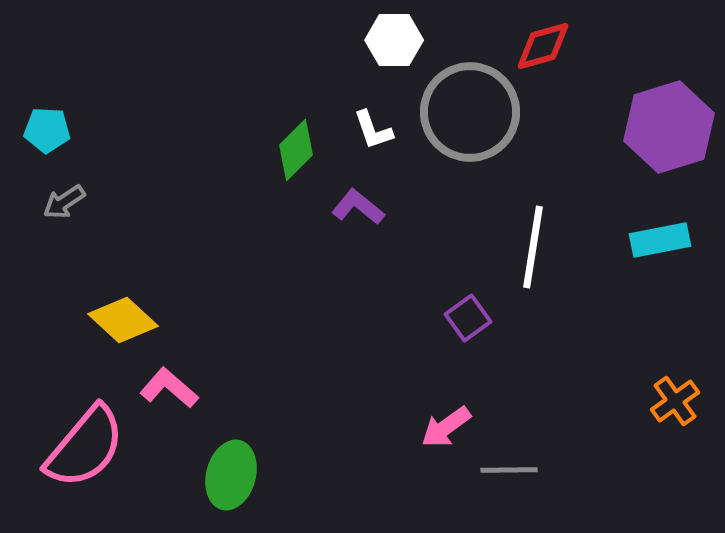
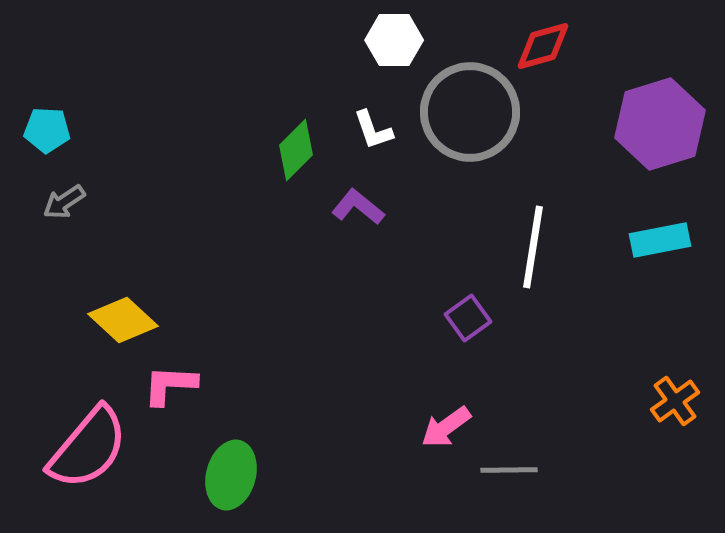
purple hexagon: moved 9 px left, 3 px up
pink L-shape: moved 1 px right, 3 px up; rotated 38 degrees counterclockwise
pink semicircle: moved 3 px right, 1 px down
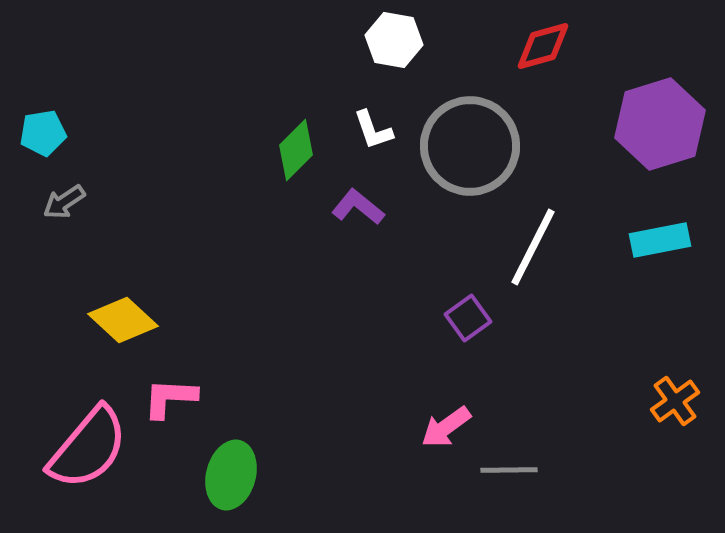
white hexagon: rotated 10 degrees clockwise
gray circle: moved 34 px down
cyan pentagon: moved 4 px left, 3 px down; rotated 12 degrees counterclockwise
white line: rotated 18 degrees clockwise
pink L-shape: moved 13 px down
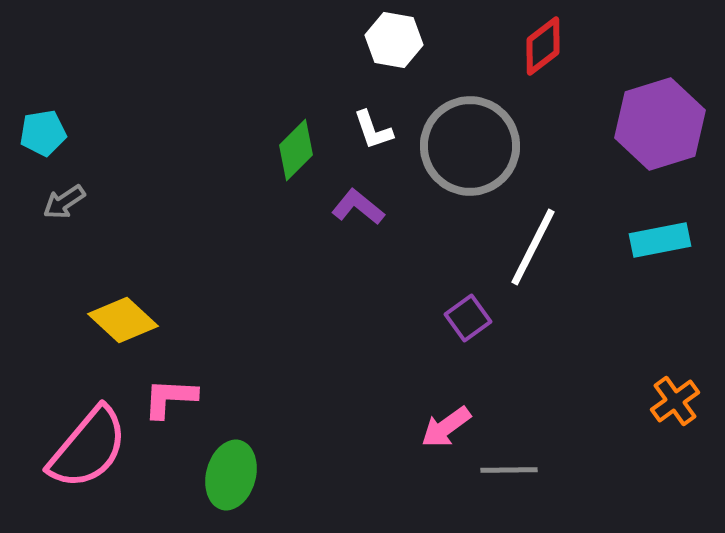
red diamond: rotated 22 degrees counterclockwise
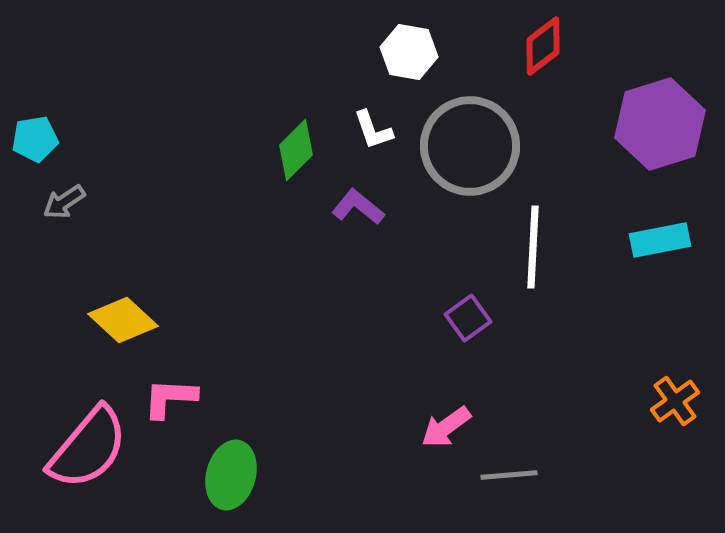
white hexagon: moved 15 px right, 12 px down
cyan pentagon: moved 8 px left, 6 px down
white line: rotated 24 degrees counterclockwise
gray line: moved 5 px down; rotated 4 degrees counterclockwise
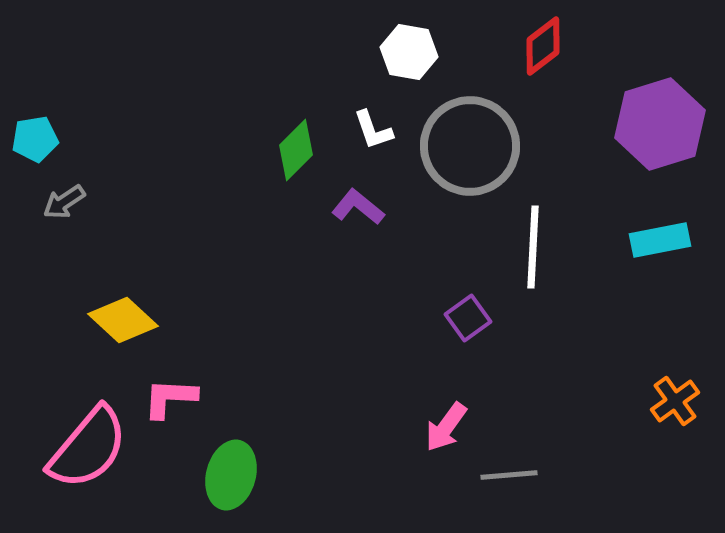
pink arrow: rotated 18 degrees counterclockwise
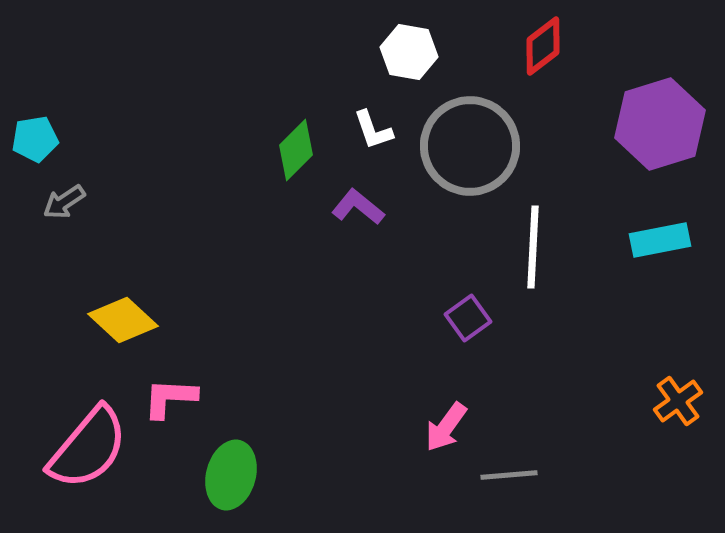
orange cross: moved 3 px right
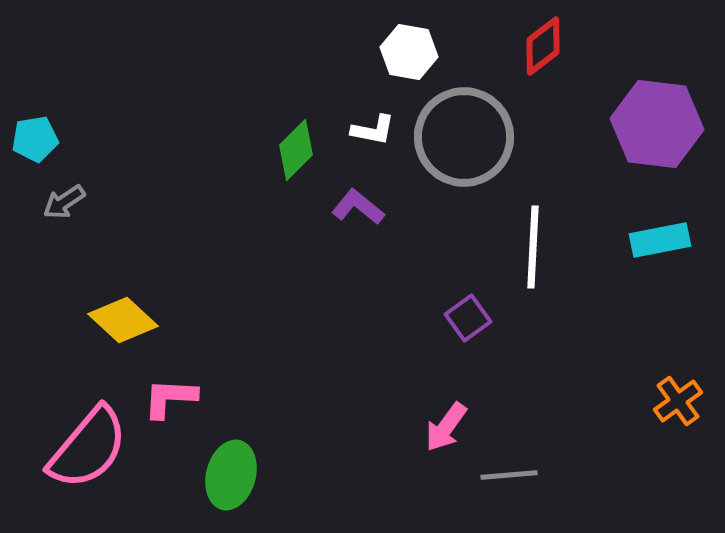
purple hexagon: moved 3 px left; rotated 24 degrees clockwise
white L-shape: rotated 60 degrees counterclockwise
gray circle: moved 6 px left, 9 px up
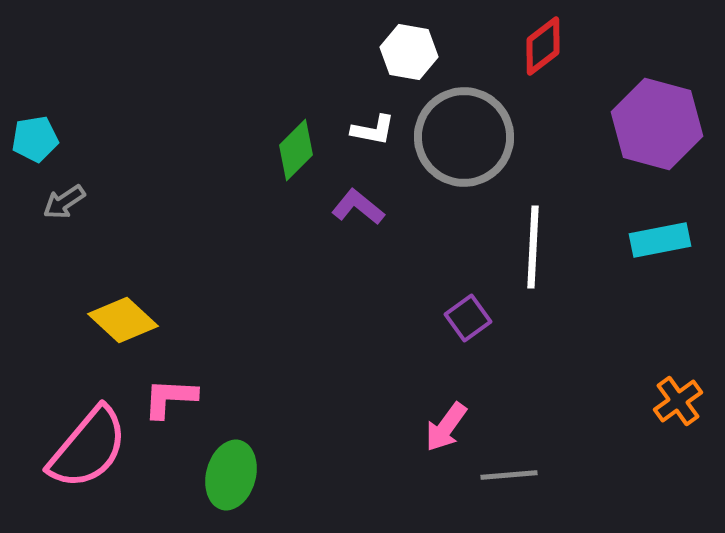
purple hexagon: rotated 8 degrees clockwise
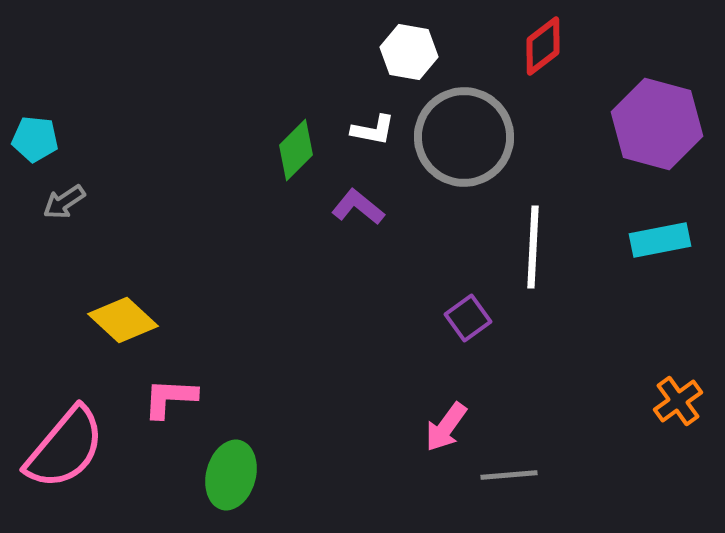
cyan pentagon: rotated 15 degrees clockwise
pink semicircle: moved 23 px left
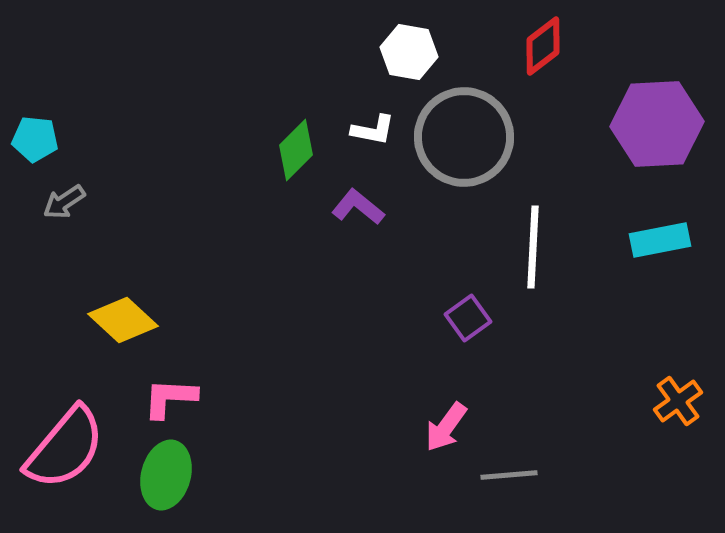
purple hexagon: rotated 18 degrees counterclockwise
green ellipse: moved 65 px left
